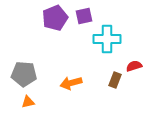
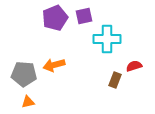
orange arrow: moved 17 px left, 18 px up
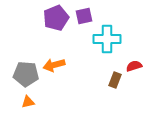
purple pentagon: moved 1 px right
gray pentagon: moved 2 px right
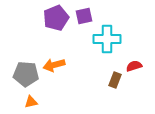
orange triangle: moved 3 px right
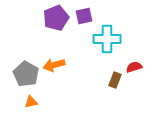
red semicircle: moved 1 px down
gray pentagon: rotated 25 degrees clockwise
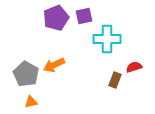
orange arrow: rotated 10 degrees counterclockwise
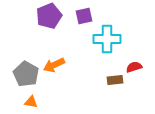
purple pentagon: moved 7 px left, 2 px up
brown rectangle: rotated 63 degrees clockwise
orange triangle: rotated 24 degrees clockwise
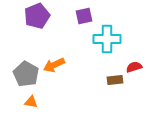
purple pentagon: moved 12 px left
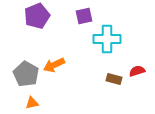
red semicircle: moved 3 px right, 4 px down
brown rectangle: moved 1 px left, 1 px up; rotated 21 degrees clockwise
orange triangle: moved 1 px right, 1 px down; rotated 24 degrees counterclockwise
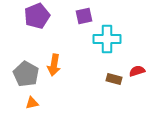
orange arrow: rotated 55 degrees counterclockwise
